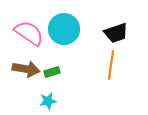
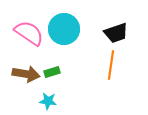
brown arrow: moved 5 px down
cyan star: rotated 18 degrees clockwise
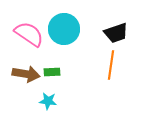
pink semicircle: moved 1 px down
green rectangle: rotated 14 degrees clockwise
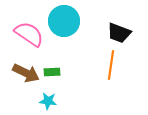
cyan circle: moved 8 px up
black trapezoid: moved 3 px right; rotated 40 degrees clockwise
brown arrow: moved 1 px up; rotated 16 degrees clockwise
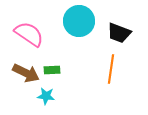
cyan circle: moved 15 px right
orange line: moved 4 px down
green rectangle: moved 2 px up
cyan star: moved 2 px left, 5 px up
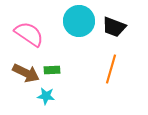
black trapezoid: moved 5 px left, 6 px up
orange line: rotated 8 degrees clockwise
